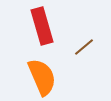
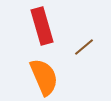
orange semicircle: moved 2 px right
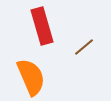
orange semicircle: moved 13 px left
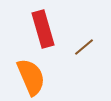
red rectangle: moved 1 px right, 3 px down
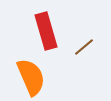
red rectangle: moved 3 px right, 2 px down
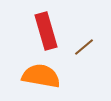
orange semicircle: moved 10 px right, 1 px up; rotated 57 degrees counterclockwise
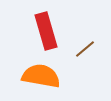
brown line: moved 1 px right, 2 px down
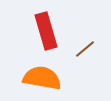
orange semicircle: moved 1 px right, 2 px down
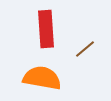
red rectangle: moved 2 px up; rotated 12 degrees clockwise
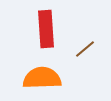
orange semicircle: rotated 12 degrees counterclockwise
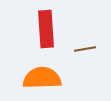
brown line: rotated 30 degrees clockwise
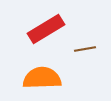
red rectangle: rotated 63 degrees clockwise
